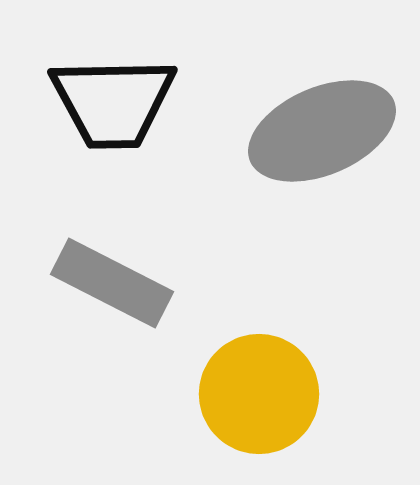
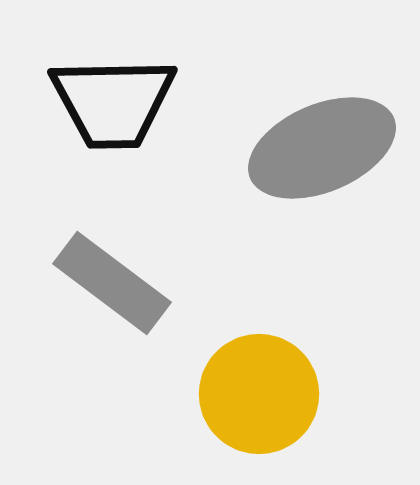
gray ellipse: moved 17 px down
gray rectangle: rotated 10 degrees clockwise
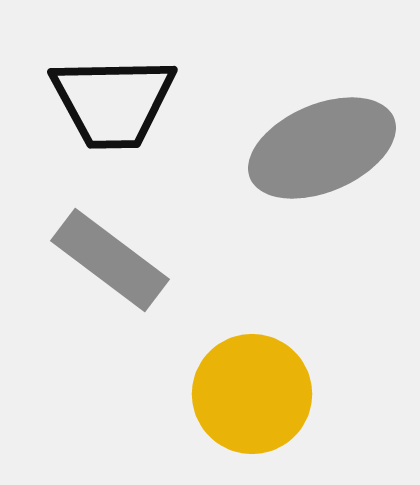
gray rectangle: moved 2 px left, 23 px up
yellow circle: moved 7 px left
